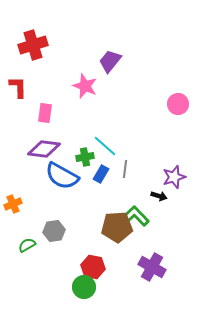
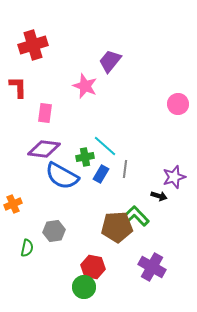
green semicircle: moved 3 px down; rotated 132 degrees clockwise
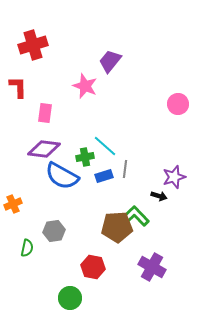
blue rectangle: moved 3 px right, 2 px down; rotated 42 degrees clockwise
green circle: moved 14 px left, 11 px down
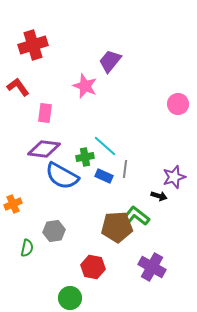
red L-shape: rotated 35 degrees counterclockwise
blue rectangle: rotated 42 degrees clockwise
green L-shape: rotated 8 degrees counterclockwise
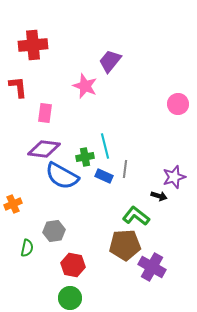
red cross: rotated 12 degrees clockwise
red L-shape: rotated 30 degrees clockwise
cyan line: rotated 35 degrees clockwise
brown pentagon: moved 8 px right, 18 px down
red hexagon: moved 20 px left, 2 px up
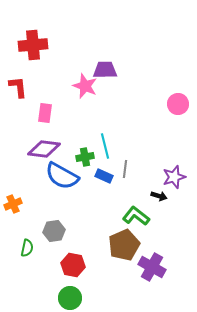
purple trapezoid: moved 5 px left, 9 px down; rotated 50 degrees clockwise
brown pentagon: moved 1 px left; rotated 20 degrees counterclockwise
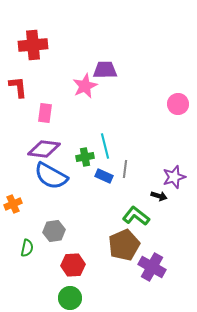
pink star: rotated 25 degrees clockwise
blue semicircle: moved 11 px left
red hexagon: rotated 15 degrees counterclockwise
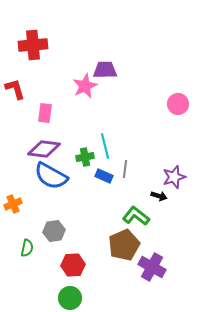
red L-shape: moved 3 px left, 2 px down; rotated 10 degrees counterclockwise
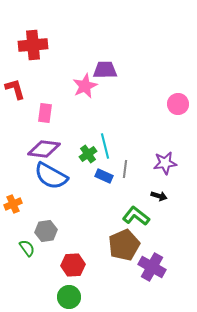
green cross: moved 3 px right, 3 px up; rotated 24 degrees counterclockwise
purple star: moved 9 px left, 14 px up; rotated 10 degrees clockwise
gray hexagon: moved 8 px left
green semicircle: rotated 48 degrees counterclockwise
green circle: moved 1 px left, 1 px up
